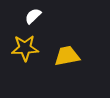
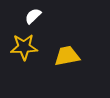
yellow star: moved 1 px left, 1 px up
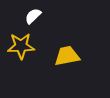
yellow star: moved 3 px left, 1 px up
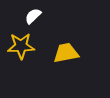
yellow trapezoid: moved 1 px left, 3 px up
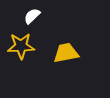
white semicircle: moved 1 px left
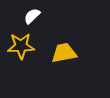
yellow trapezoid: moved 2 px left
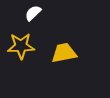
white semicircle: moved 1 px right, 3 px up
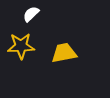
white semicircle: moved 2 px left, 1 px down
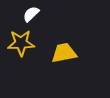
yellow star: moved 3 px up
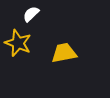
yellow star: moved 3 px left; rotated 24 degrees clockwise
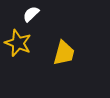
yellow trapezoid: rotated 116 degrees clockwise
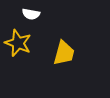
white semicircle: rotated 126 degrees counterclockwise
